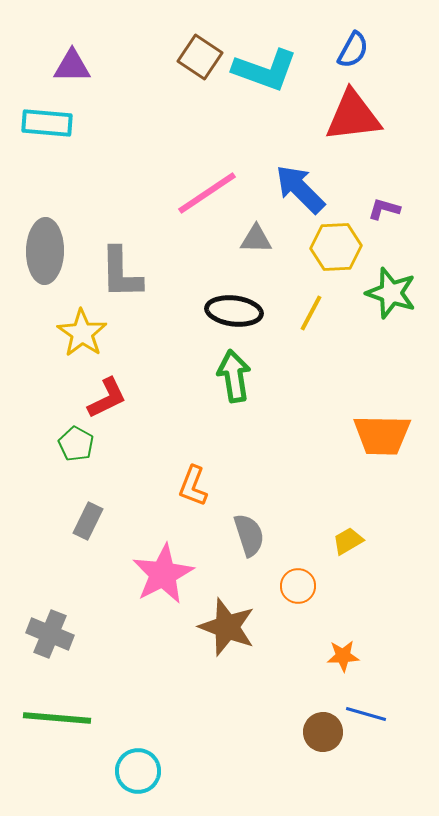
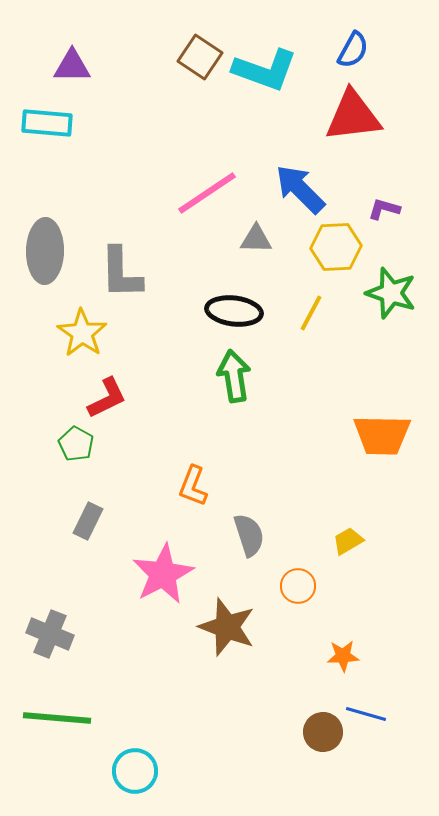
cyan circle: moved 3 px left
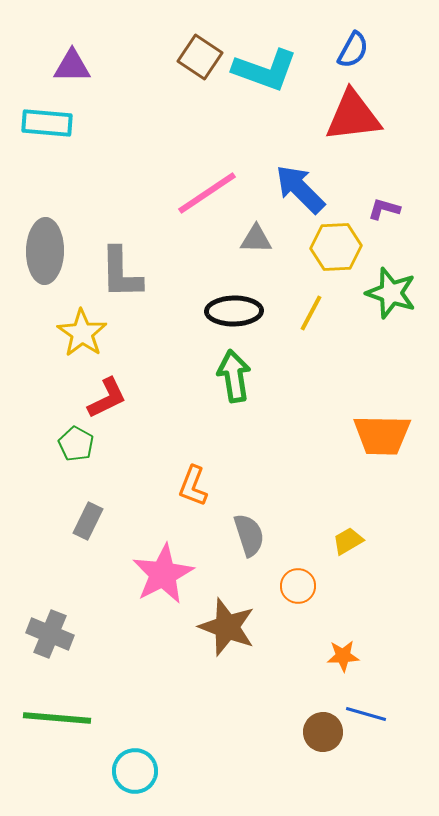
black ellipse: rotated 8 degrees counterclockwise
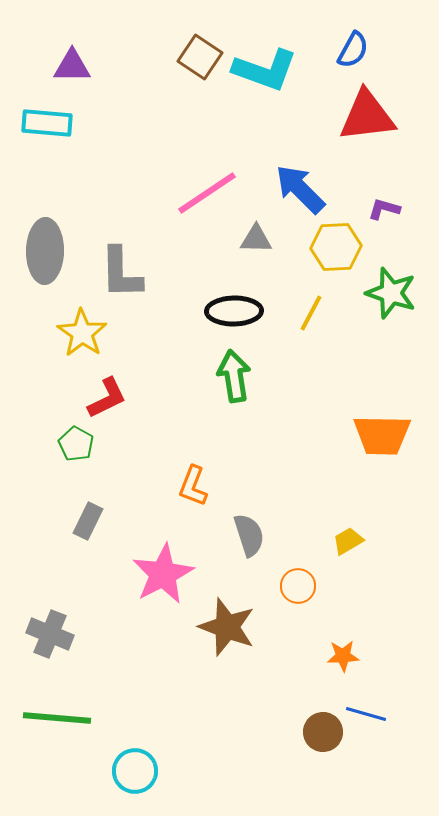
red triangle: moved 14 px right
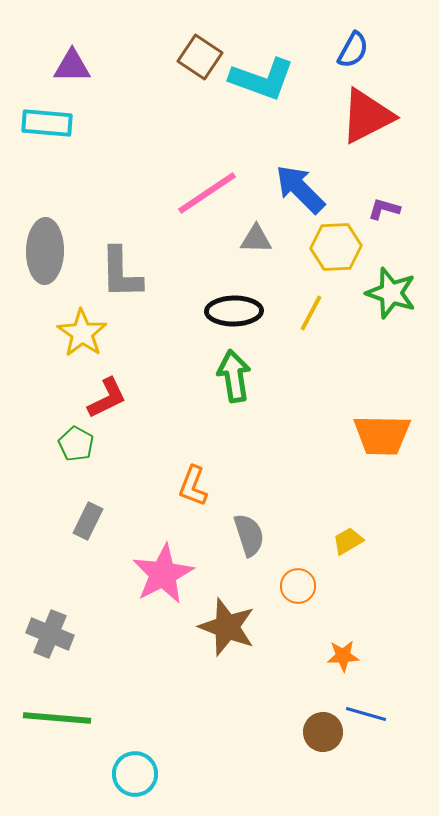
cyan L-shape: moved 3 px left, 9 px down
red triangle: rotated 20 degrees counterclockwise
cyan circle: moved 3 px down
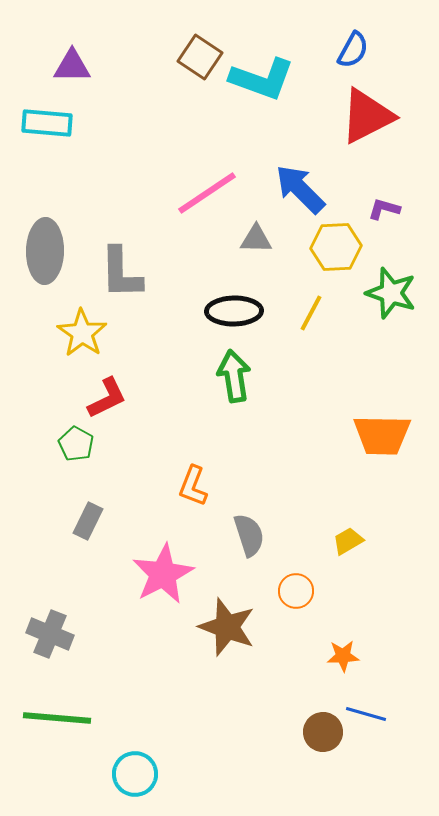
orange circle: moved 2 px left, 5 px down
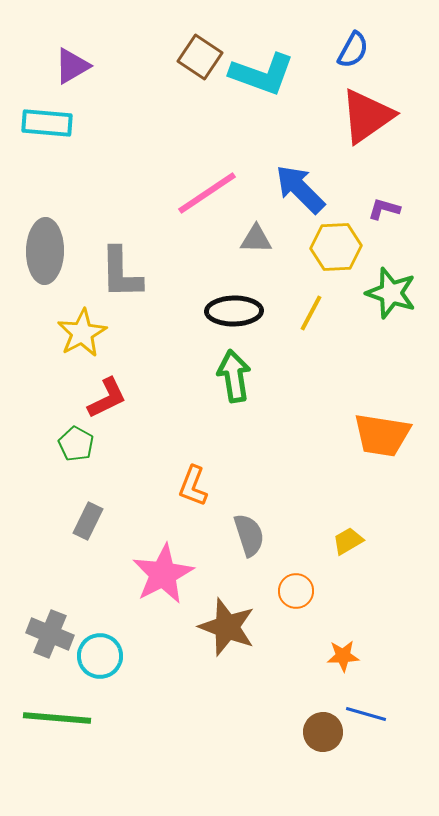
purple triangle: rotated 30 degrees counterclockwise
cyan L-shape: moved 5 px up
red triangle: rotated 8 degrees counterclockwise
yellow star: rotated 9 degrees clockwise
orange trapezoid: rotated 8 degrees clockwise
cyan circle: moved 35 px left, 118 px up
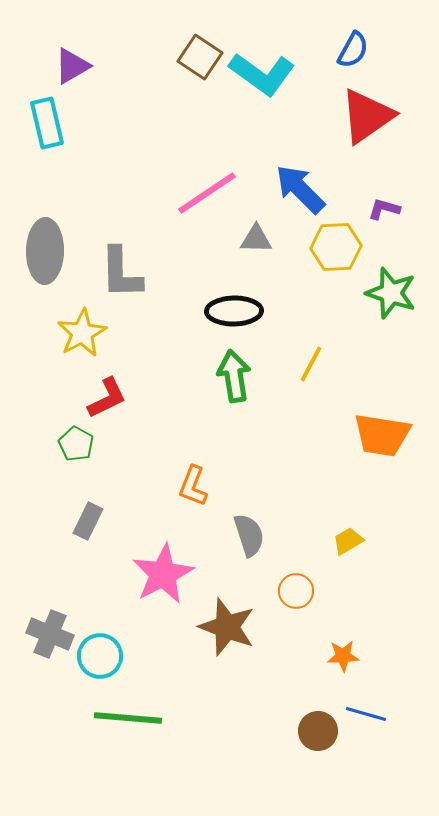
cyan L-shape: rotated 16 degrees clockwise
cyan rectangle: rotated 72 degrees clockwise
yellow line: moved 51 px down
green line: moved 71 px right
brown circle: moved 5 px left, 1 px up
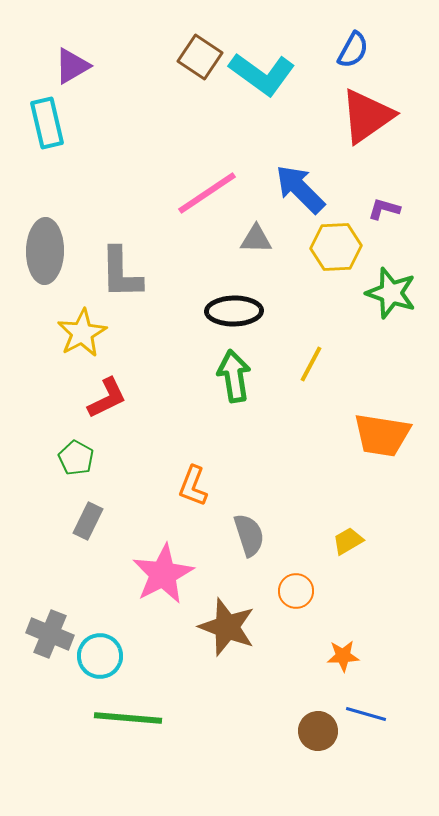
green pentagon: moved 14 px down
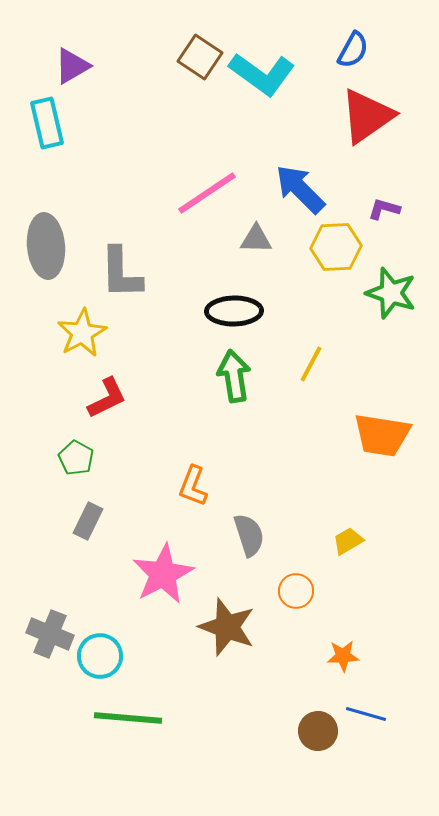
gray ellipse: moved 1 px right, 5 px up; rotated 6 degrees counterclockwise
